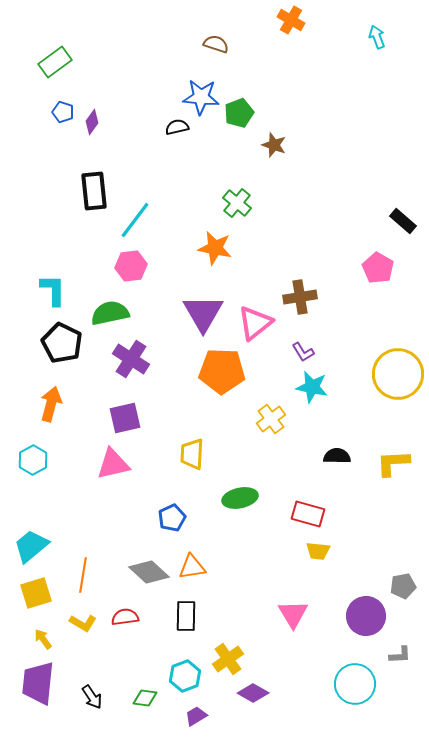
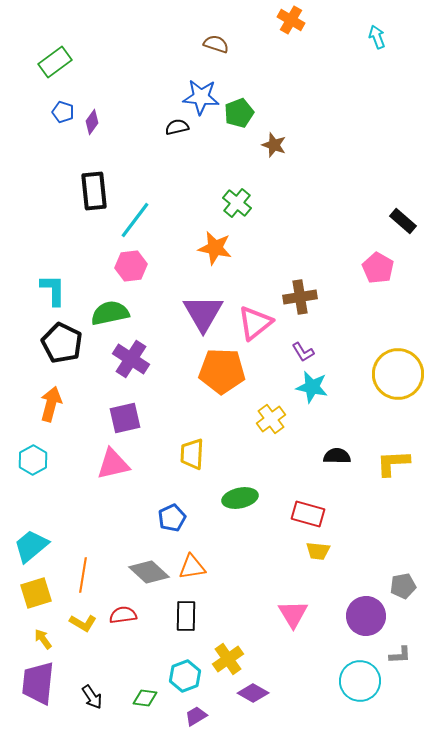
red semicircle at (125, 617): moved 2 px left, 2 px up
cyan circle at (355, 684): moved 5 px right, 3 px up
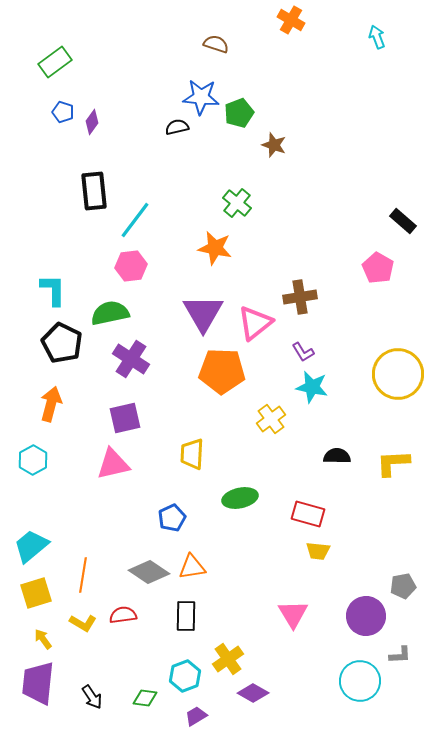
gray diamond at (149, 572): rotated 9 degrees counterclockwise
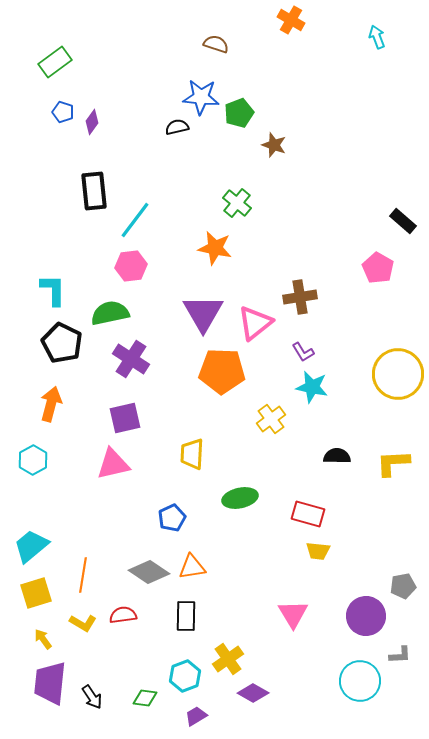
purple trapezoid at (38, 683): moved 12 px right
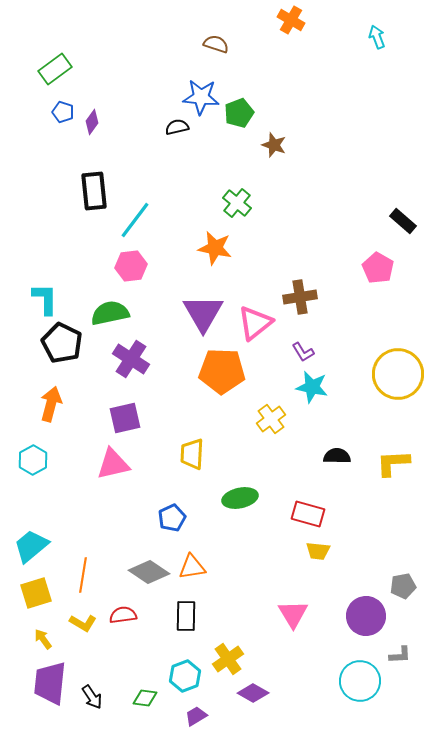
green rectangle at (55, 62): moved 7 px down
cyan L-shape at (53, 290): moved 8 px left, 9 px down
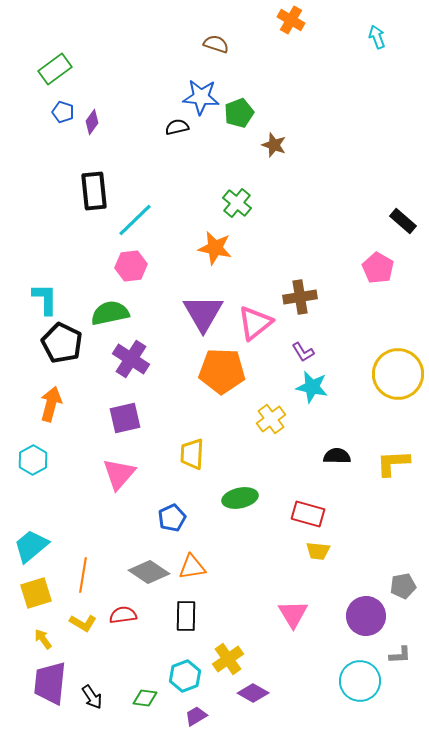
cyan line at (135, 220): rotated 9 degrees clockwise
pink triangle at (113, 464): moved 6 px right, 10 px down; rotated 36 degrees counterclockwise
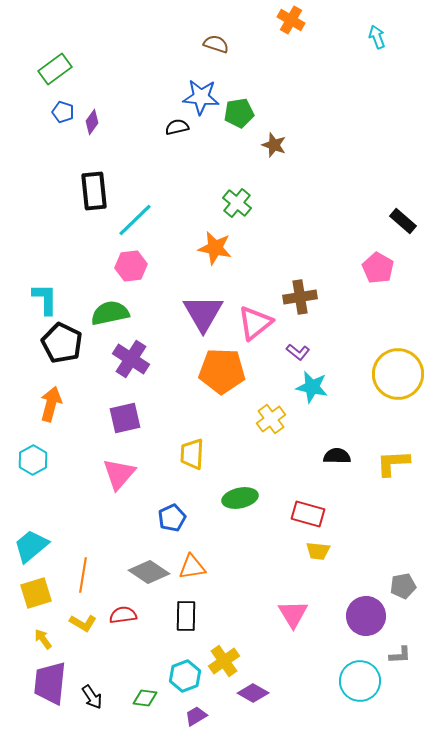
green pentagon at (239, 113): rotated 12 degrees clockwise
purple L-shape at (303, 352): moved 5 px left; rotated 20 degrees counterclockwise
yellow cross at (228, 659): moved 4 px left, 2 px down
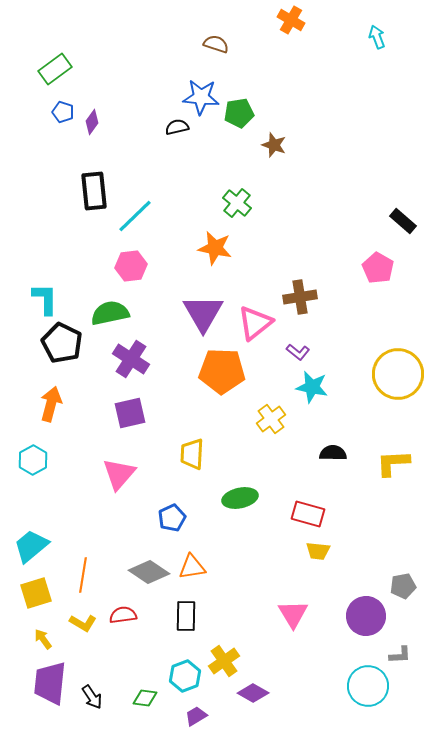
cyan line at (135, 220): moved 4 px up
purple square at (125, 418): moved 5 px right, 5 px up
black semicircle at (337, 456): moved 4 px left, 3 px up
cyan circle at (360, 681): moved 8 px right, 5 px down
